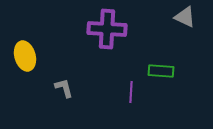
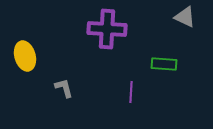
green rectangle: moved 3 px right, 7 px up
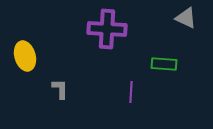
gray triangle: moved 1 px right, 1 px down
gray L-shape: moved 4 px left, 1 px down; rotated 15 degrees clockwise
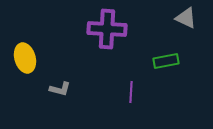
yellow ellipse: moved 2 px down
green rectangle: moved 2 px right, 3 px up; rotated 15 degrees counterclockwise
gray L-shape: rotated 105 degrees clockwise
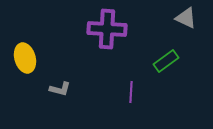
green rectangle: rotated 25 degrees counterclockwise
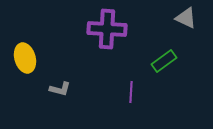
green rectangle: moved 2 px left
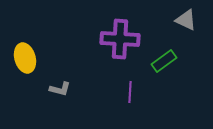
gray triangle: moved 2 px down
purple cross: moved 13 px right, 10 px down
purple line: moved 1 px left
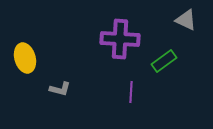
purple line: moved 1 px right
